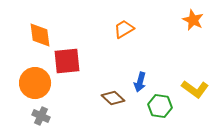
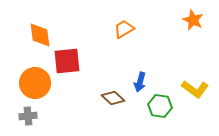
gray cross: moved 13 px left; rotated 30 degrees counterclockwise
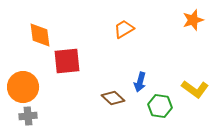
orange star: rotated 30 degrees clockwise
orange circle: moved 12 px left, 4 px down
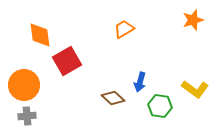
red square: rotated 24 degrees counterclockwise
orange circle: moved 1 px right, 2 px up
gray cross: moved 1 px left
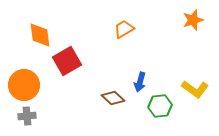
green hexagon: rotated 15 degrees counterclockwise
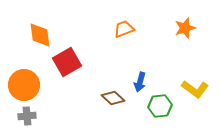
orange star: moved 8 px left, 8 px down
orange trapezoid: rotated 10 degrees clockwise
red square: moved 1 px down
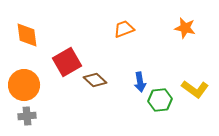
orange star: rotated 30 degrees clockwise
orange diamond: moved 13 px left
blue arrow: rotated 24 degrees counterclockwise
brown diamond: moved 18 px left, 18 px up
green hexagon: moved 6 px up
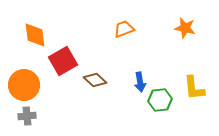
orange diamond: moved 8 px right
red square: moved 4 px left, 1 px up
yellow L-shape: moved 1 px left, 1 px up; rotated 48 degrees clockwise
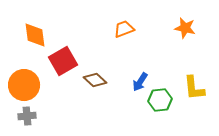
blue arrow: rotated 42 degrees clockwise
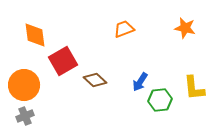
gray cross: moved 2 px left; rotated 18 degrees counterclockwise
